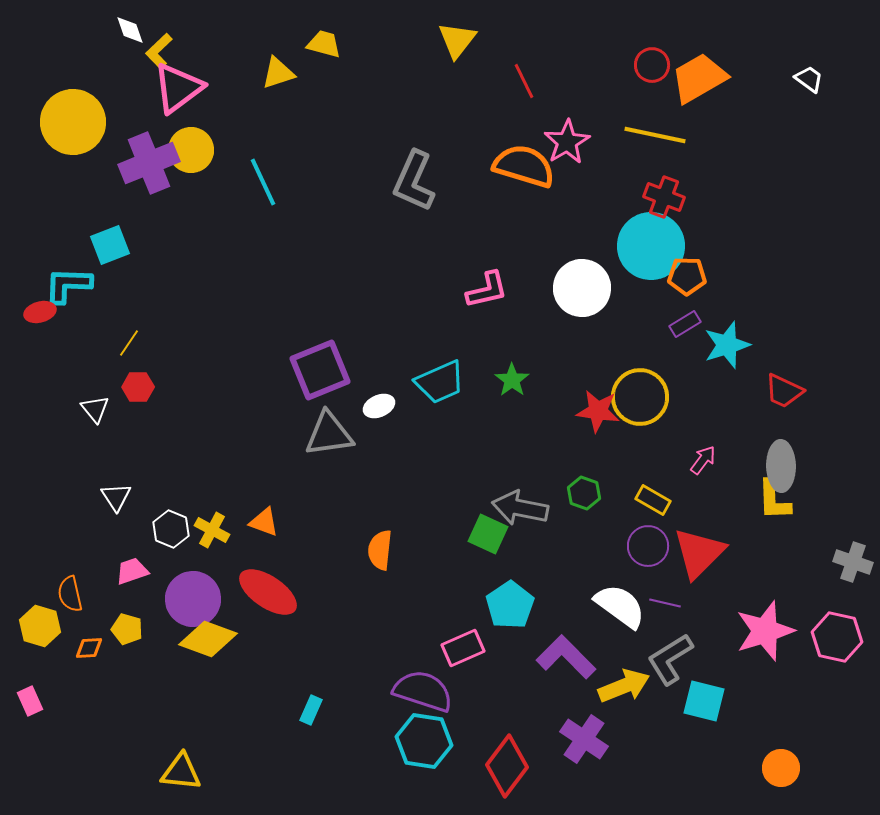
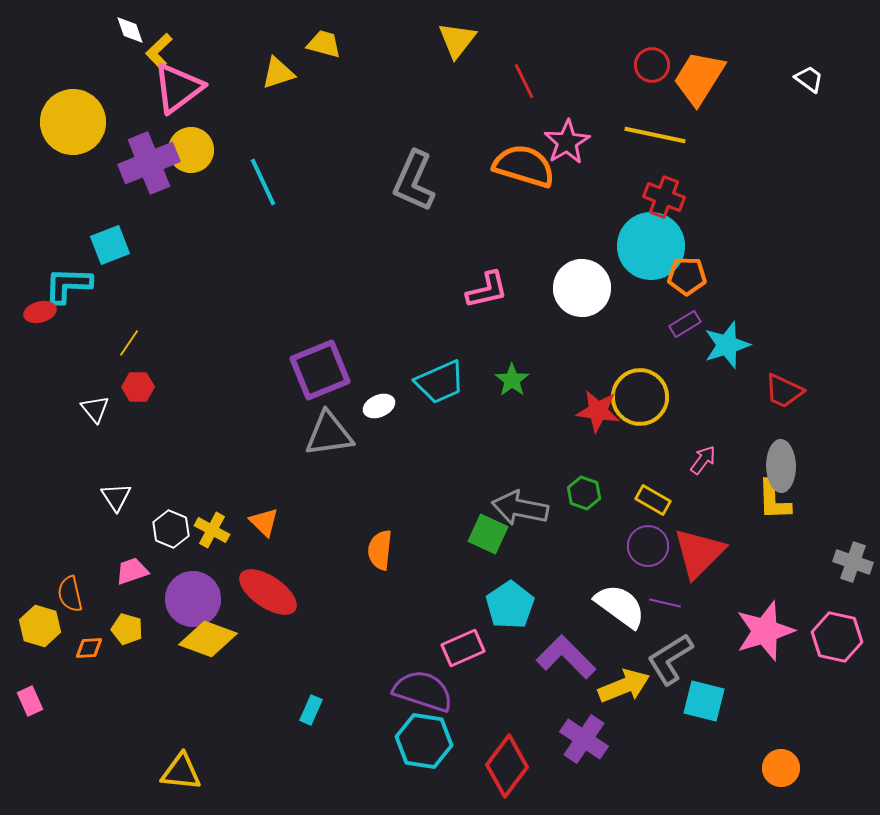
orange trapezoid at (699, 78): rotated 28 degrees counterclockwise
orange triangle at (264, 522): rotated 24 degrees clockwise
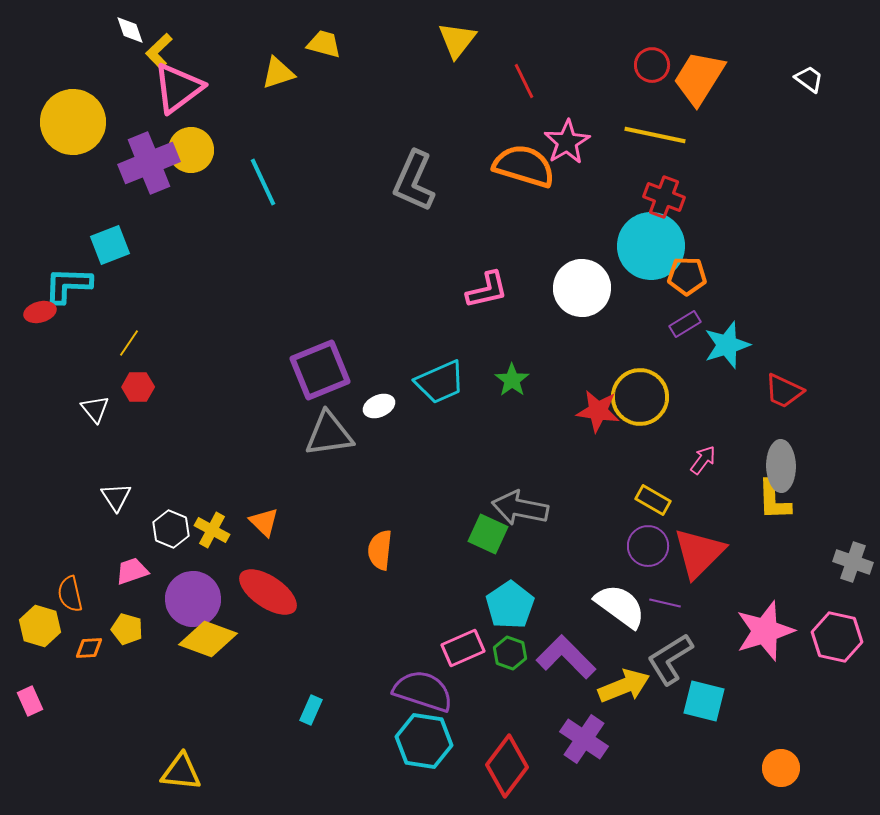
green hexagon at (584, 493): moved 74 px left, 160 px down
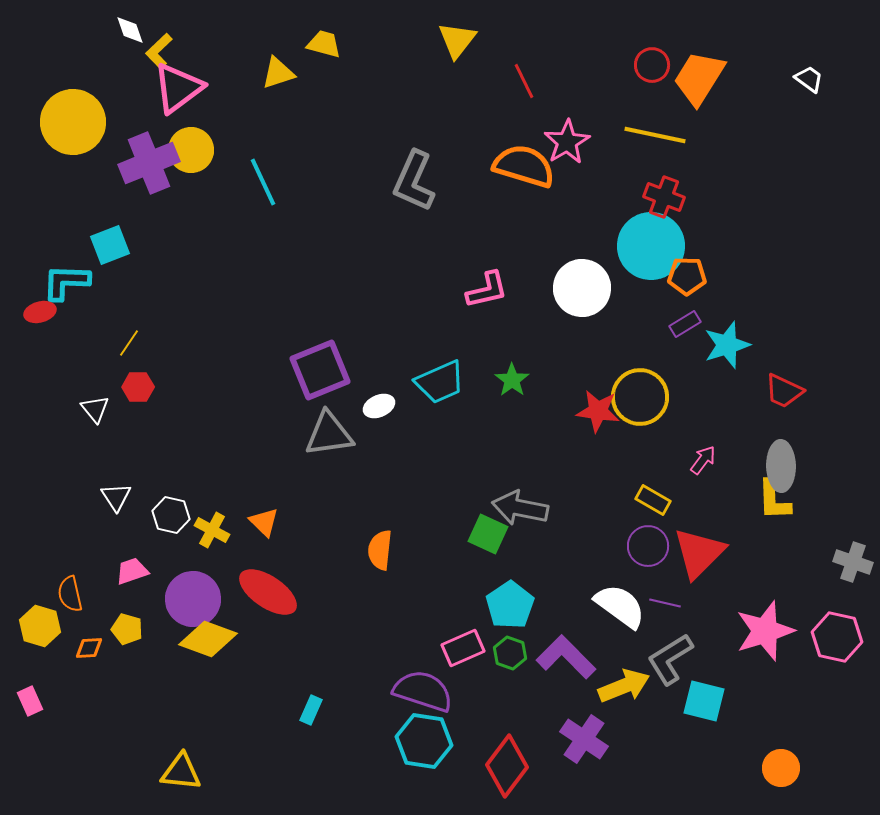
cyan L-shape at (68, 285): moved 2 px left, 3 px up
white hexagon at (171, 529): moved 14 px up; rotated 9 degrees counterclockwise
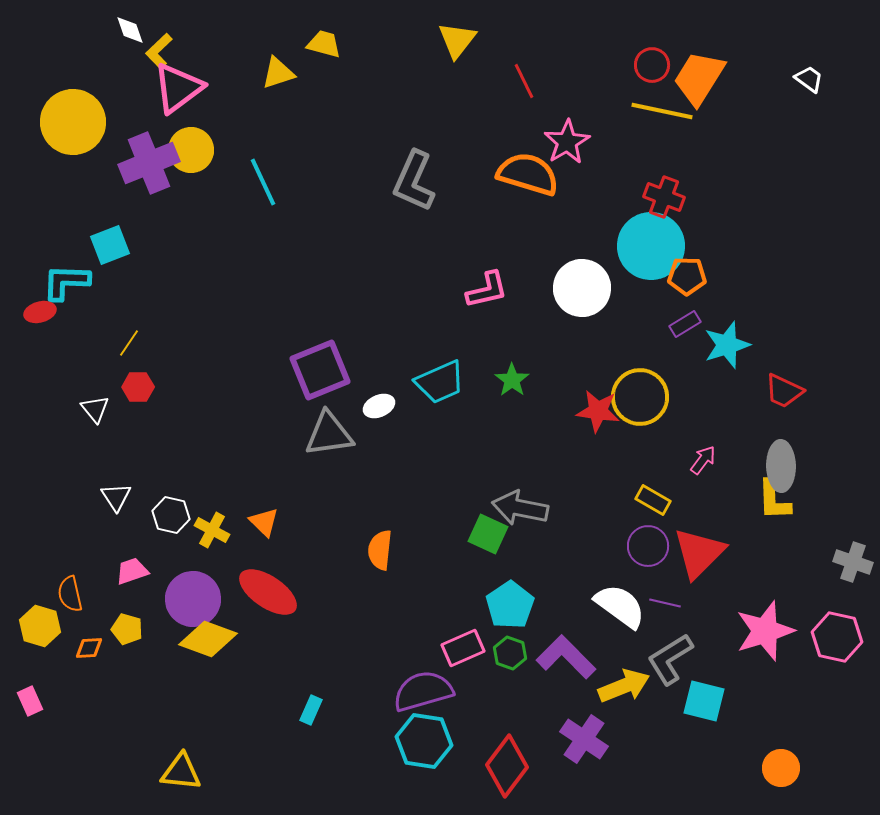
yellow line at (655, 135): moved 7 px right, 24 px up
orange semicircle at (524, 166): moved 4 px right, 8 px down
purple semicircle at (423, 691): rotated 34 degrees counterclockwise
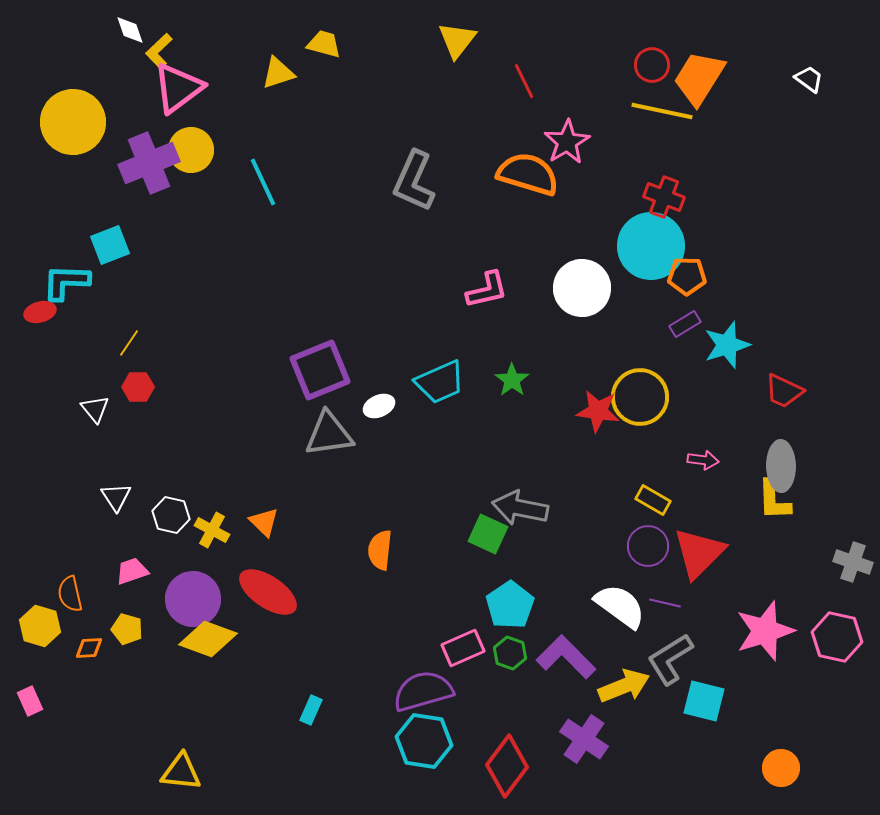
pink arrow at (703, 460): rotated 60 degrees clockwise
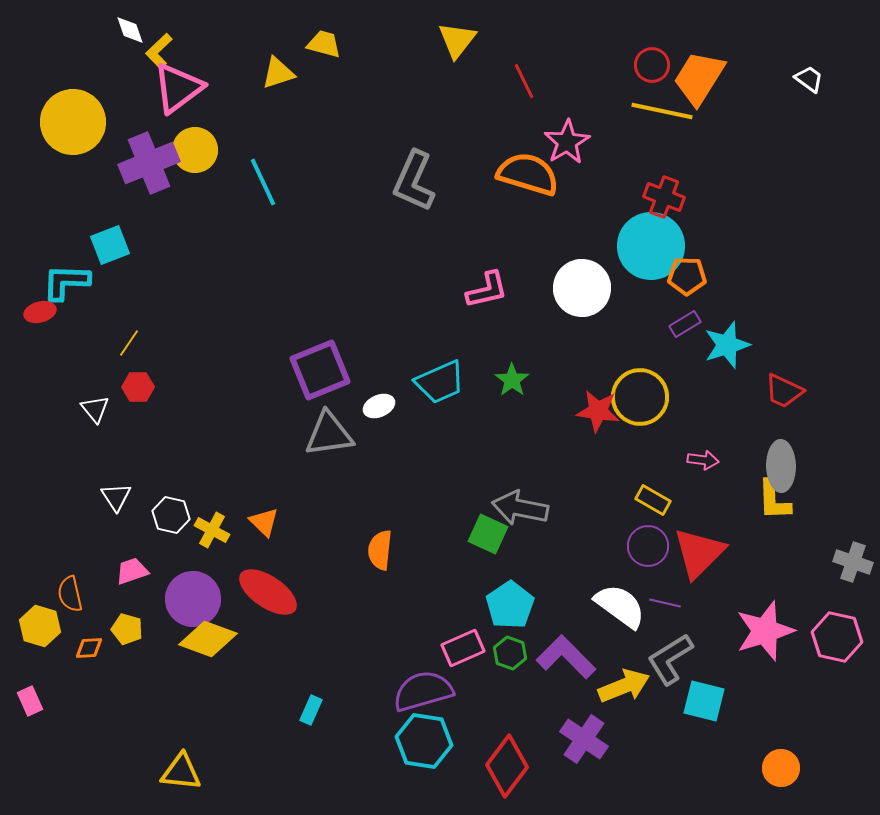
yellow circle at (191, 150): moved 4 px right
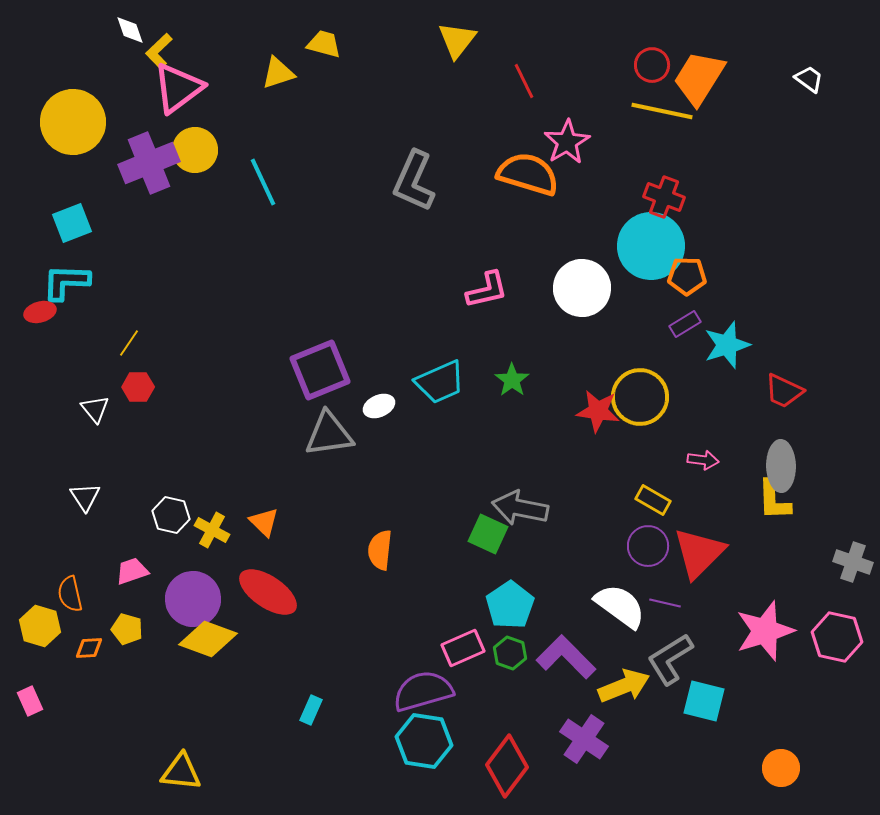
cyan square at (110, 245): moved 38 px left, 22 px up
white triangle at (116, 497): moved 31 px left
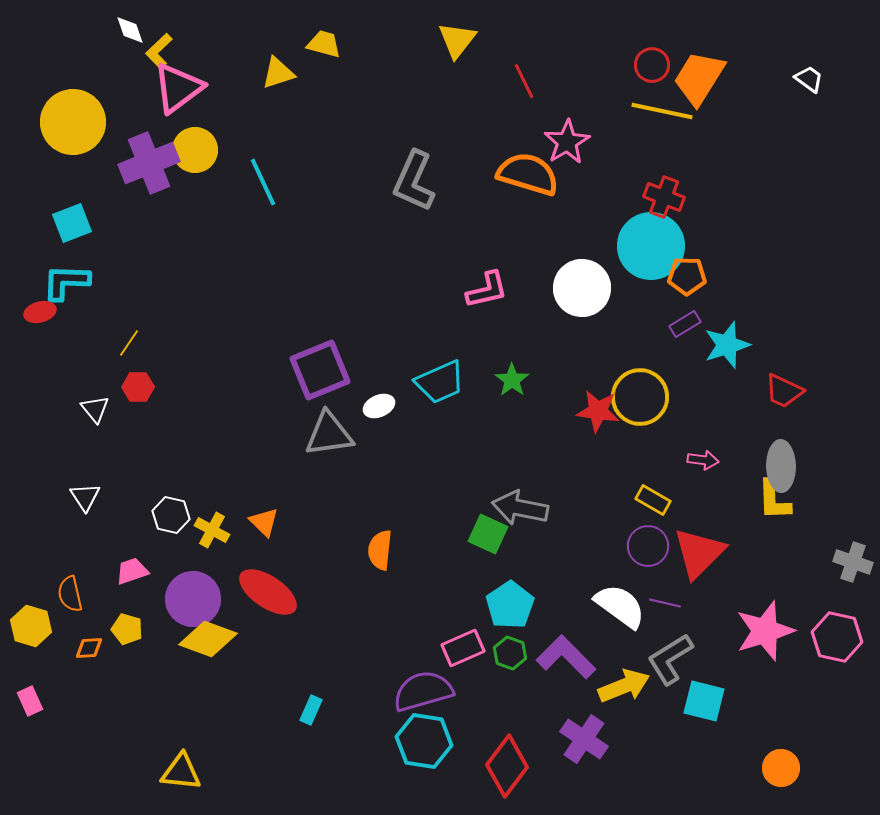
yellow hexagon at (40, 626): moved 9 px left
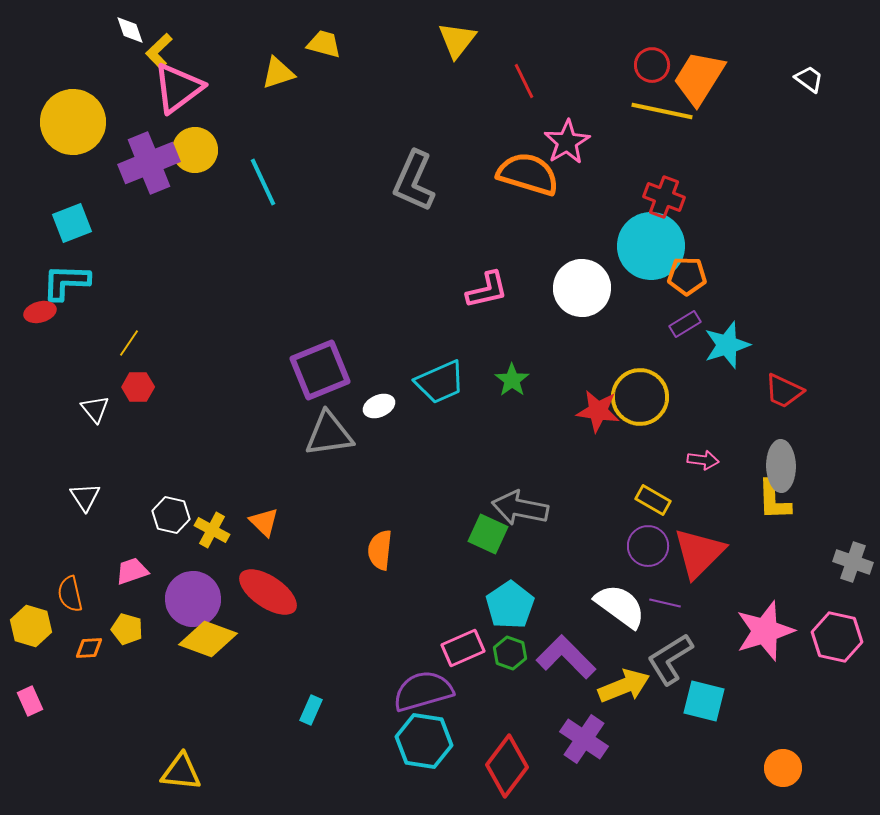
orange circle at (781, 768): moved 2 px right
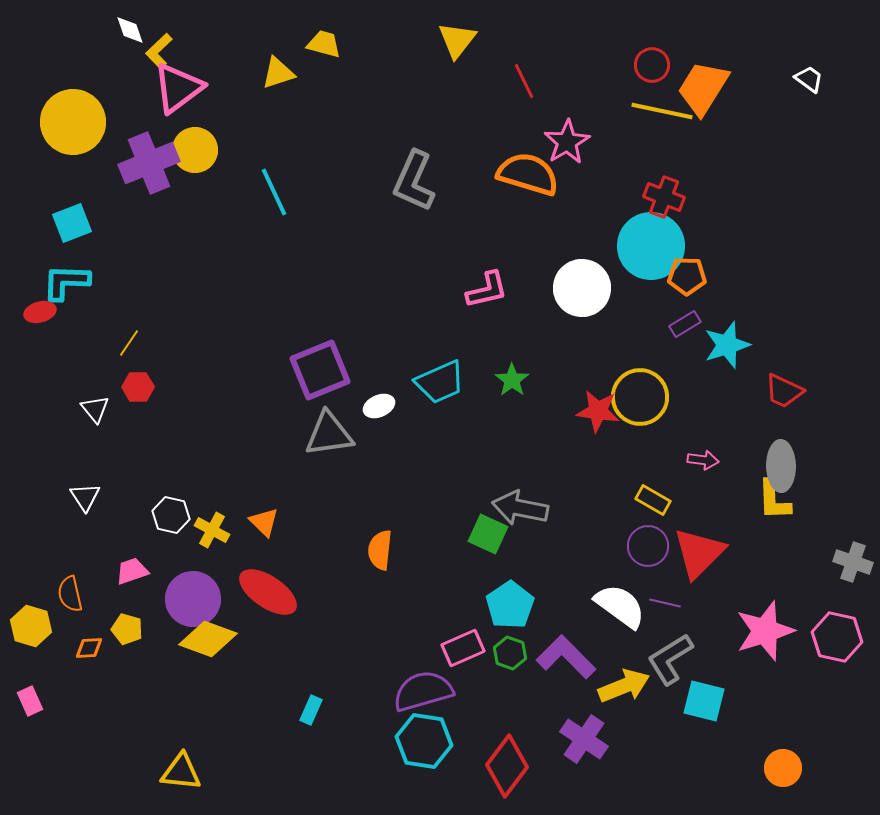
orange trapezoid at (699, 78): moved 4 px right, 10 px down
cyan line at (263, 182): moved 11 px right, 10 px down
